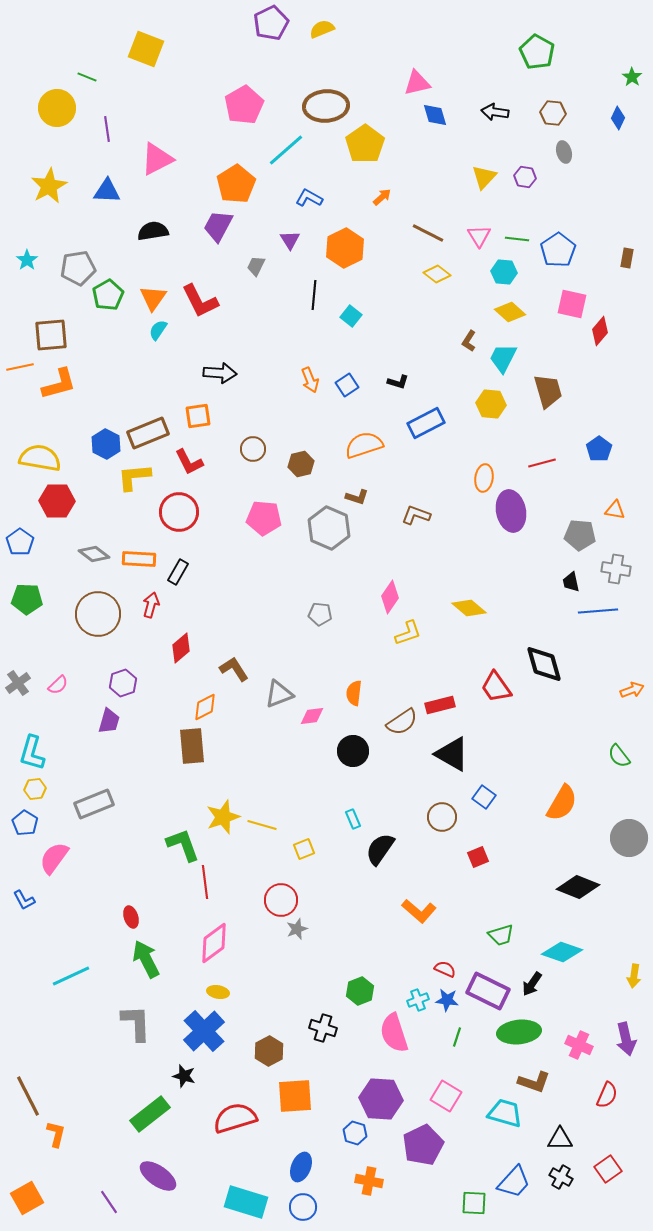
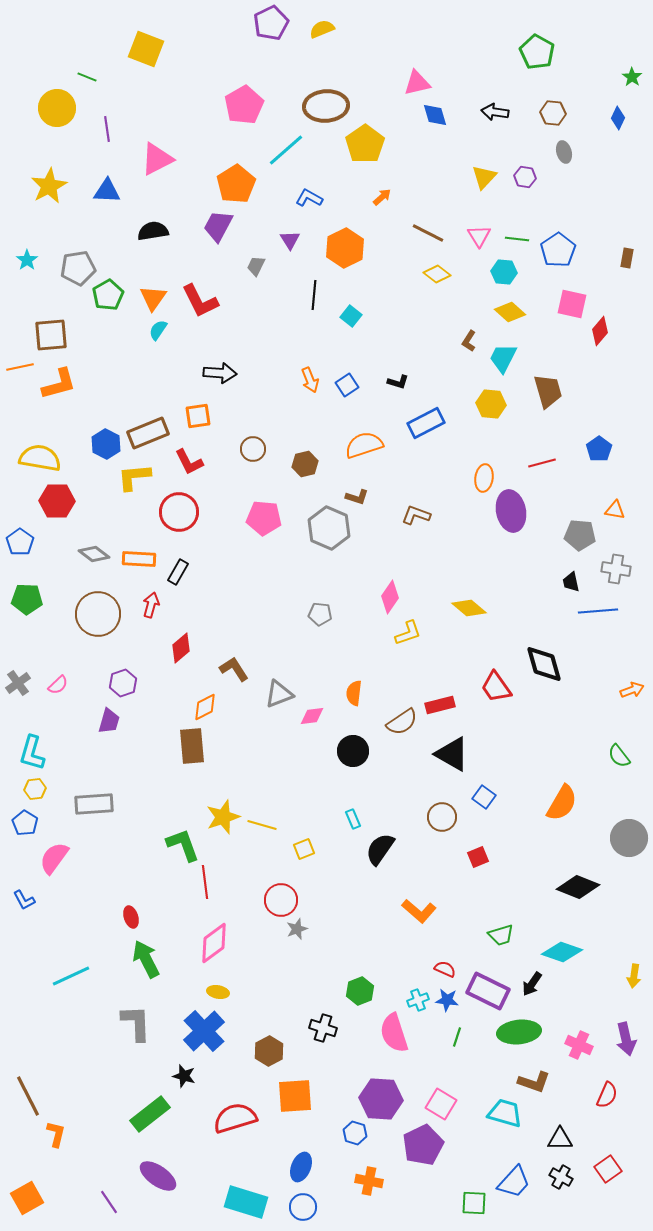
brown hexagon at (301, 464): moved 4 px right
gray rectangle at (94, 804): rotated 18 degrees clockwise
pink square at (446, 1096): moved 5 px left, 8 px down
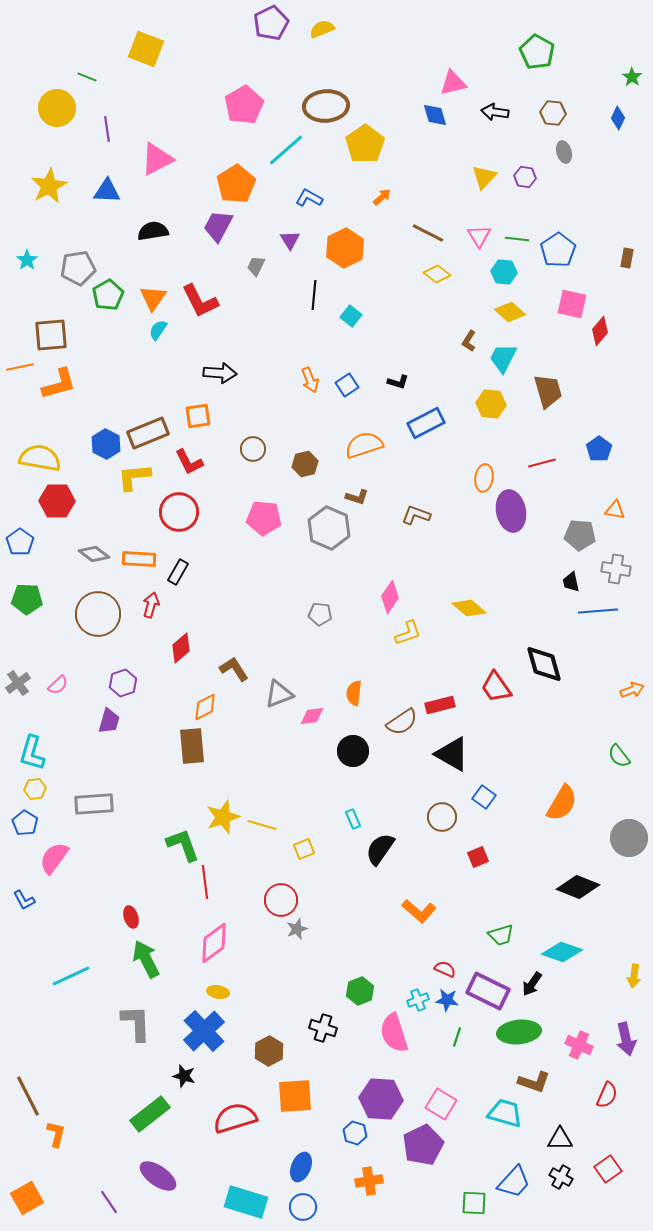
pink triangle at (417, 83): moved 36 px right
orange cross at (369, 1181): rotated 20 degrees counterclockwise
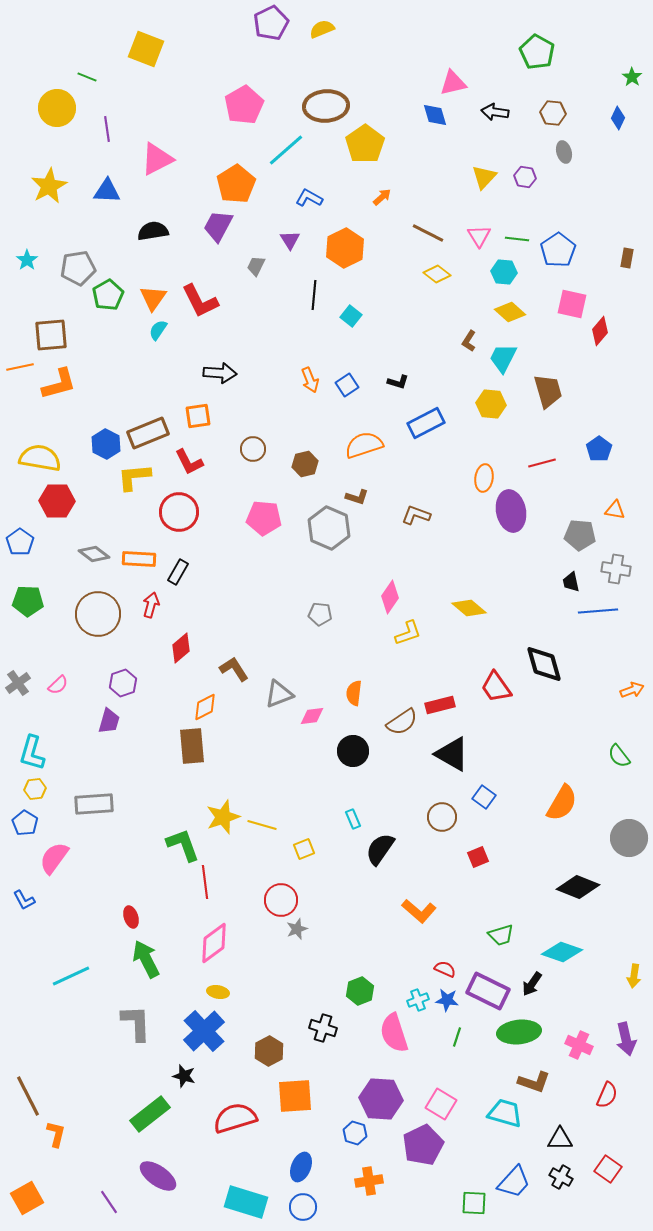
green pentagon at (27, 599): moved 1 px right, 2 px down
red square at (608, 1169): rotated 20 degrees counterclockwise
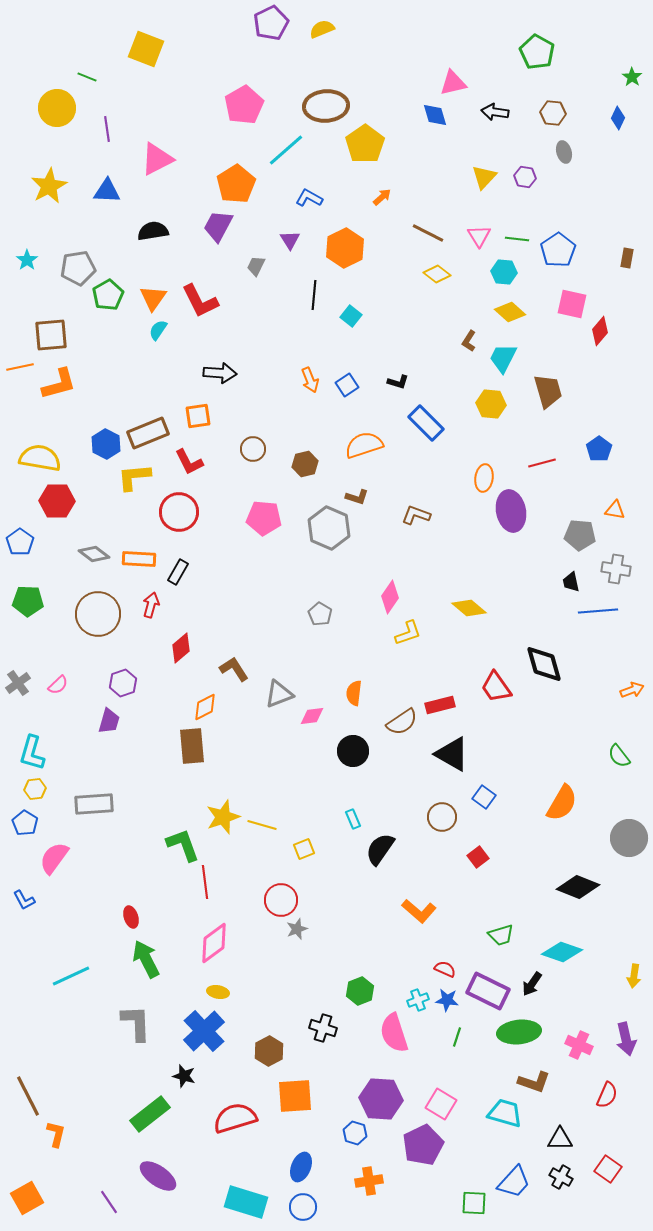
blue rectangle at (426, 423): rotated 72 degrees clockwise
gray pentagon at (320, 614): rotated 25 degrees clockwise
red square at (478, 857): rotated 15 degrees counterclockwise
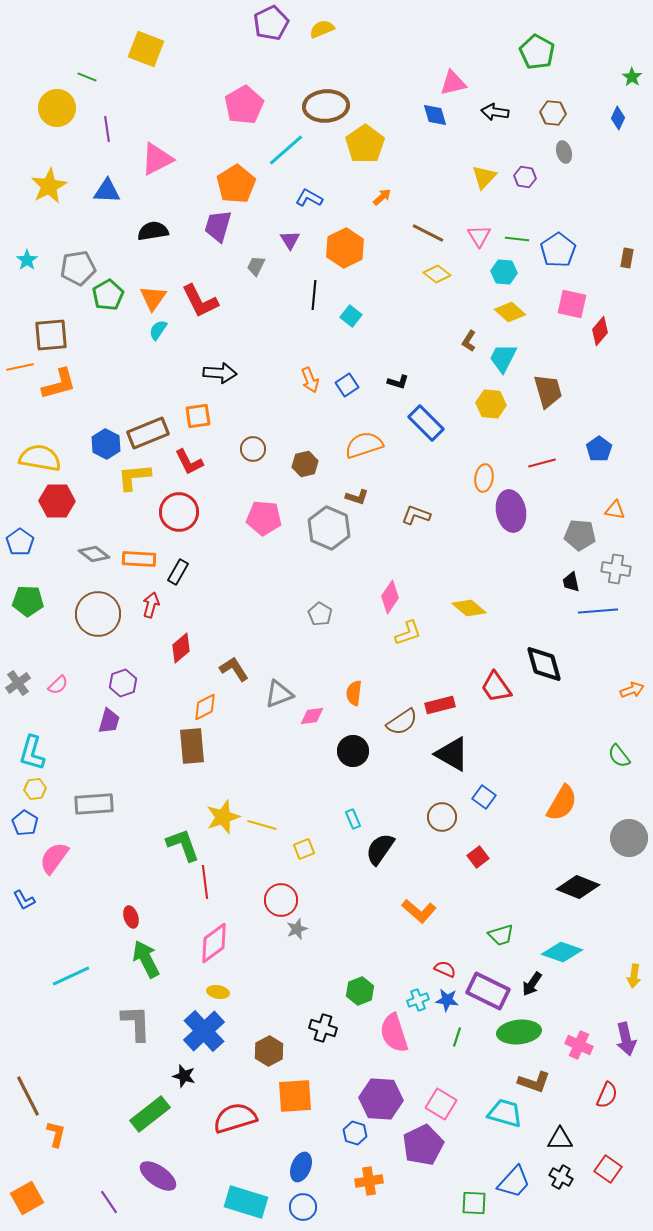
purple trapezoid at (218, 226): rotated 12 degrees counterclockwise
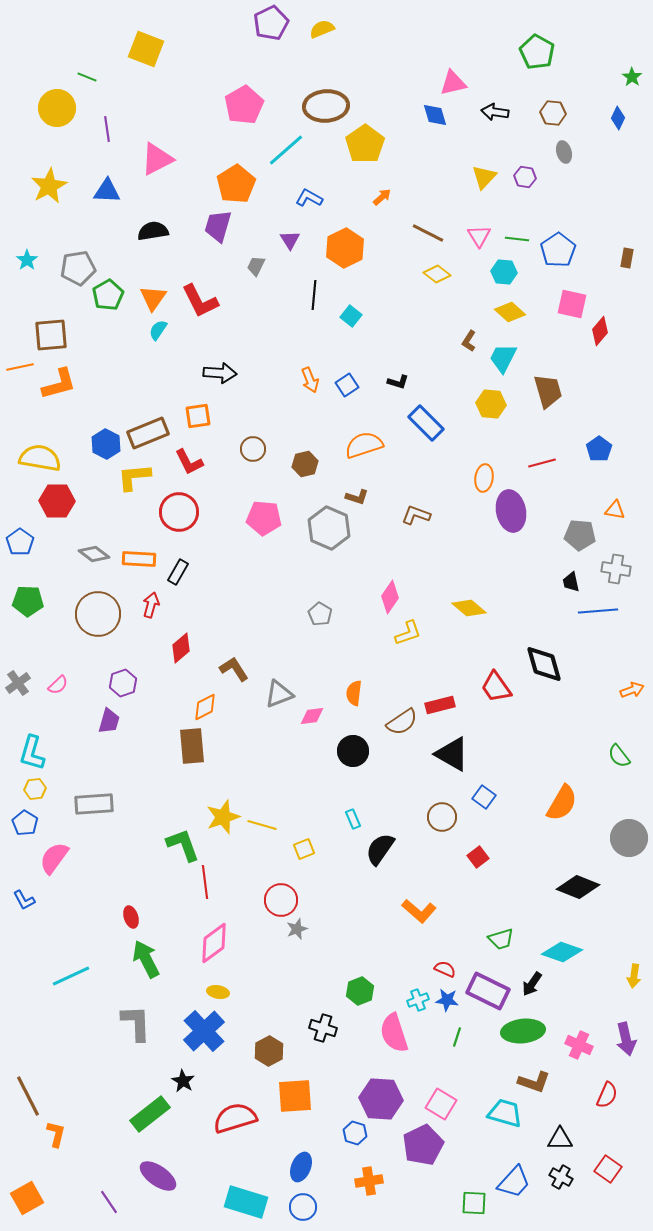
green trapezoid at (501, 935): moved 4 px down
green ellipse at (519, 1032): moved 4 px right, 1 px up
black star at (184, 1076): moved 1 px left, 5 px down; rotated 15 degrees clockwise
